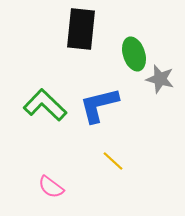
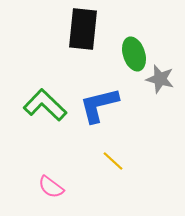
black rectangle: moved 2 px right
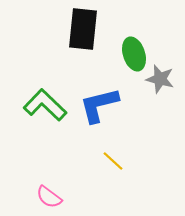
pink semicircle: moved 2 px left, 10 px down
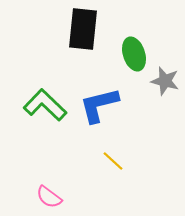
gray star: moved 5 px right, 2 px down
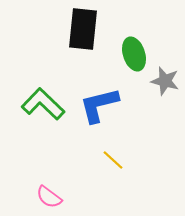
green L-shape: moved 2 px left, 1 px up
yellow line: moved 1 px up
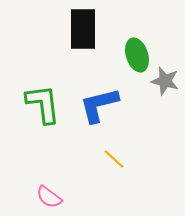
black rectangle: rotated 6 degrees counterclockwise
green ellipse: moved 3 px right, 1 px down
green L-shape: rotated 39 degrees clockwise
yellow line: moved 1 px right, 1 px up
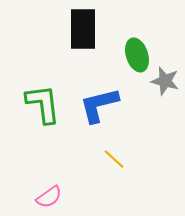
pink semicircle: rotated 72 degrees counterclockwise
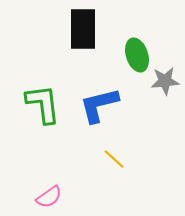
gray star: rotated 20 degrees counterclockwise
